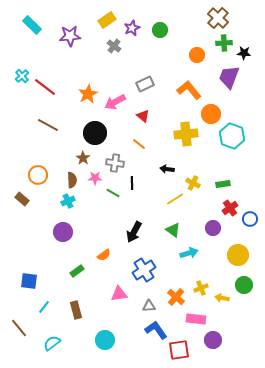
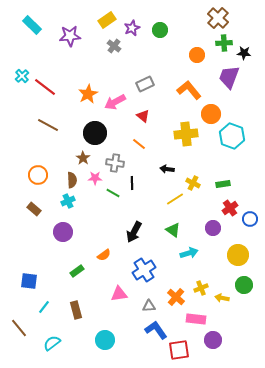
brown rectangle at (22, 199): moved 12 px right, 10 px down
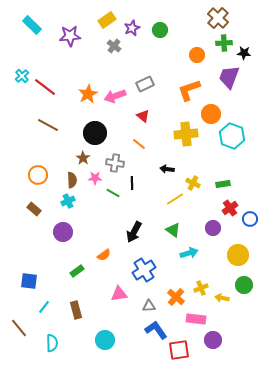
orange L-shape at (189, 90): rotated 70 degrees counterclockwise
pink arrow at (115, 102): moved 6 px up; rotated 10 degrees clockwise
cyan semicircle at (52, 343): rotated 126 degrees clockwise
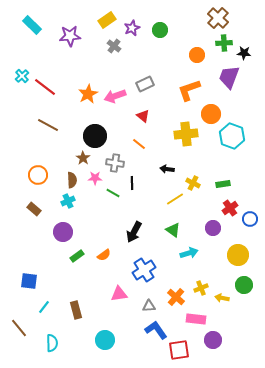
black circle at (95, 133): moved 3 px down
green rectangle at (77, 271): moved 15 px up
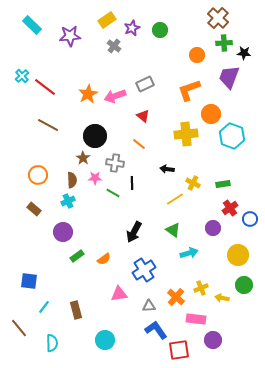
orange semicircle at (104, 255): moved 4 px down
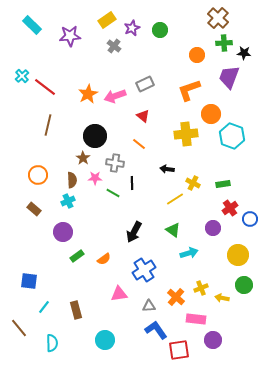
brown line at (48, 125): rotated 75 degrees clockwise
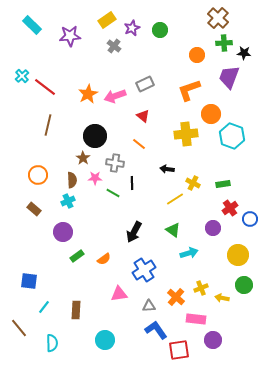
brown rectangle at (76, 310): rotated 18 degrees clockwise
